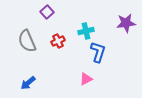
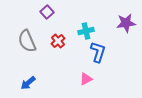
red cross: rotated 16 degrees counterclockwise
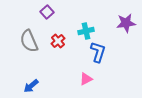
gray semicircle: moved 2 px right
blue arrow: moved 3 px right, 3 px down
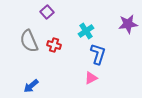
purple star: moved 2 px right, 1 px down
cyan cross: rotated 21 degrees counterclockwise
red cross: moved 4 px left, 4 px down; rotated 32 degrees counterclockwise
blue L-shape: moved 2 px down
pink triangle: moved 5 px right, 1 px up
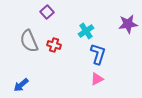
pink triangle: moved 6 px right, 1 px down
blue arrow: moved 10 px left, 1 px up
